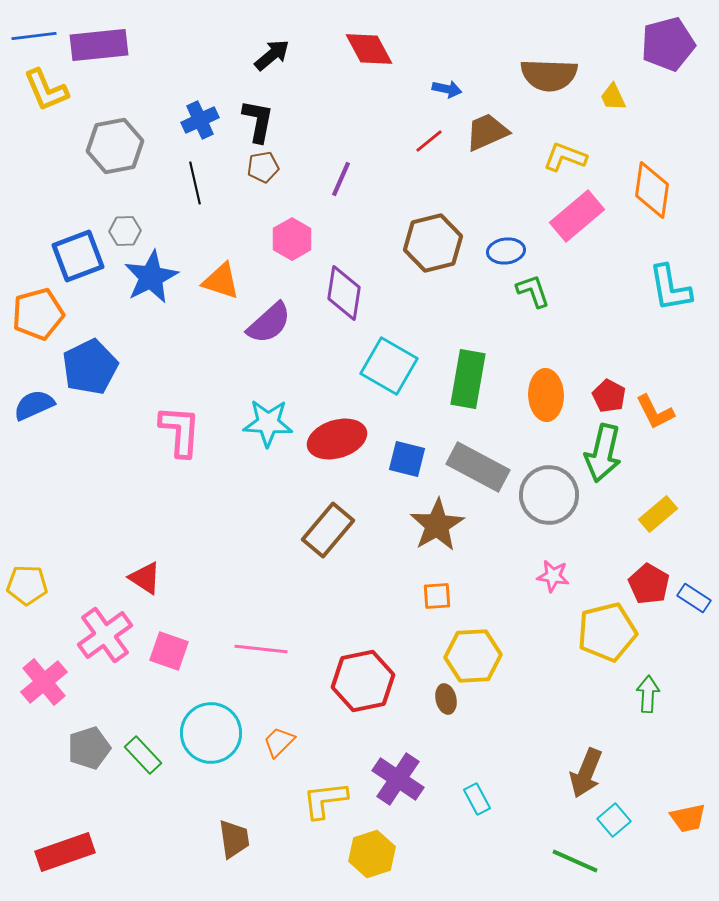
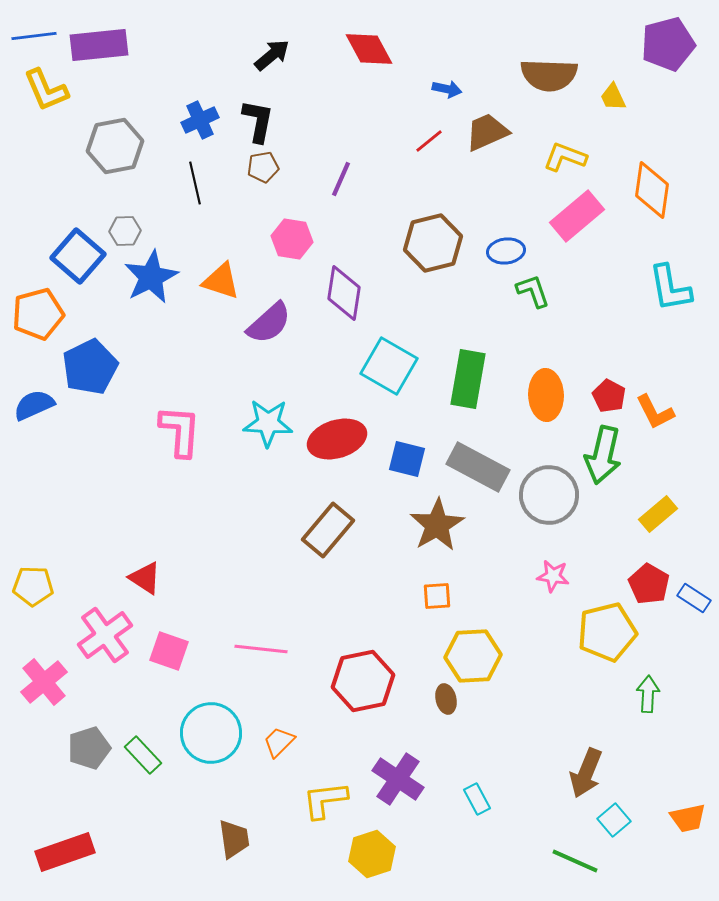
pink hexagon at (292, 239): rotated 21 degrees counterclockwise
blue square at (78, 256): rotated 28 degrees counterclockwise
green arrow at (603, 453): moved 2 px down
yellow pentagon at (27, 585): moved 6 px right, 1 px down
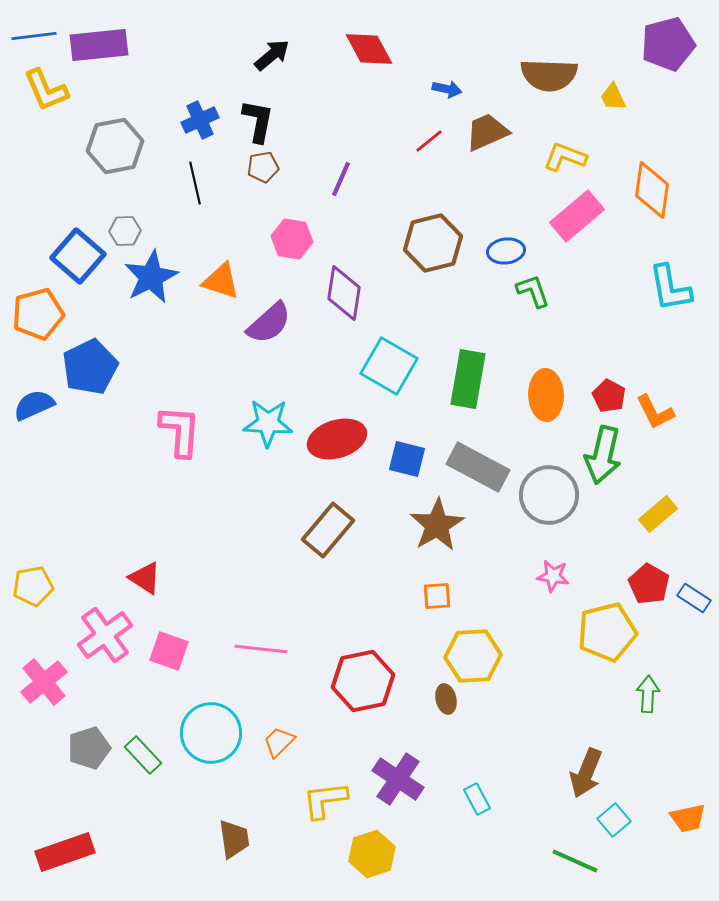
yellow pentagon at (33, 586): rotated 12 degrees counterclockwise
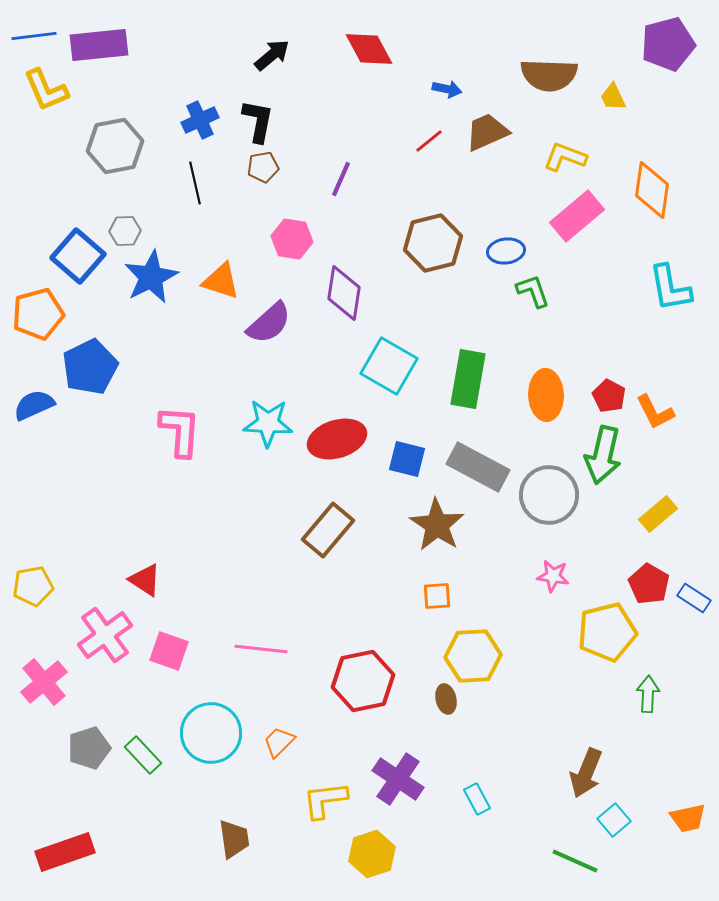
brown star at (437, 525): rotated 8 degrees counterclockwise
red triangle at (145, 578): moved 2 px down
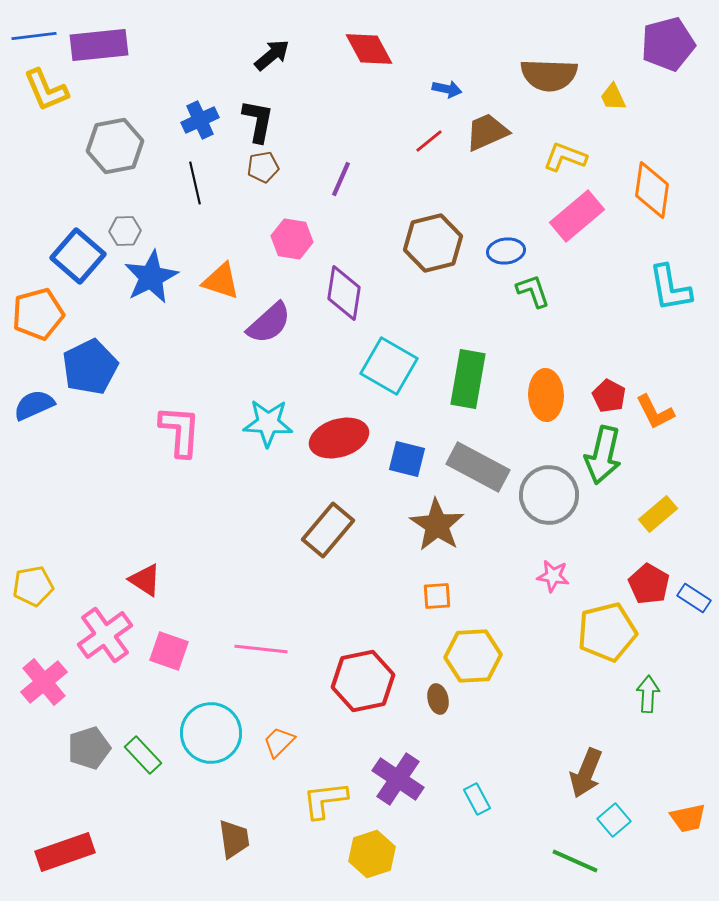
red ellipse at (337, 439): moved 2 px right, 1 px up
brown ellipse at (446, 699): moved 8 px left
